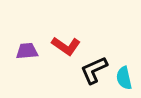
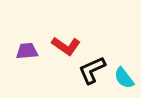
black L-shape: moved 2 px left
cyan semicircle: rotated 25 degrees counterclockwise
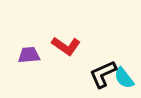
purple trapezoid: moved 2 px right, 4 px down
black L-shape: moved 11 px right, 4 px down
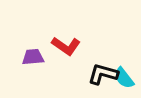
purple trapezoid: moved 4 px right, 2 px down
black L-shape: rotated 40 degrees clockwise
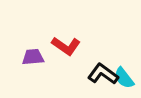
black L-shape: rotated 20 degrees clockwise
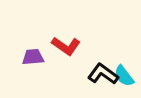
cyan semicircle: moved 2 px up
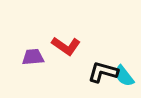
black L-shape: moved 2 px up; rotated 20 degrees counterclockwise
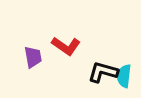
purple trapezoid: rotated 85 degrees clockwise
cyan semicircle: rotated 45 degrees clockwise
